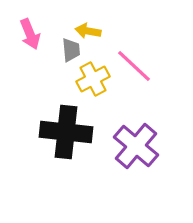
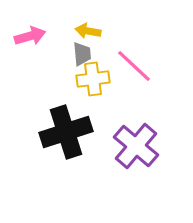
pink arrow: moved 2 px down; rotated 84 degrees counterclockwise
gray trapezoid: moved 11 px right, 4 px down
yellow cross: rotated 20 degrees clockwise
black cross: rotated 24 degrees counterclockwise
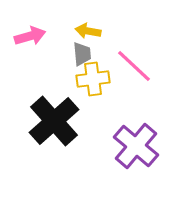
black cross: moved 12 px left, 11 px up; rotated 24 degrees counterclockwise
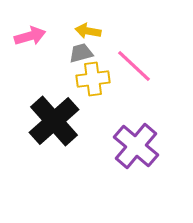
gray trapezoid: moved 1 px left, 1 px up; rotated 100 degrees counterclockwise
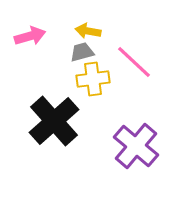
gray trapezoid: moved 1 px right, 1 px up
pink line: moved 4 px up
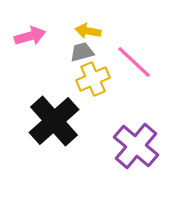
yellow cross: rotated 16 degrees counterclockwise
